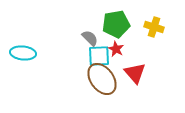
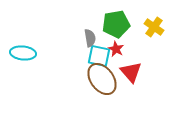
yellow cross: rotated 18 degrees clockwise
gray semicircle: rotated 36 degrees clockwise
cyan square: rotated 15 degrees clockwise
red triangle: moved 4 px left, 1 px up
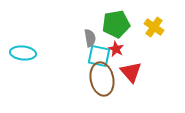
brown ellipse: rotated 24 degrees clockwise
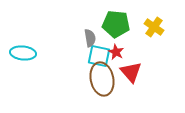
green pentagon: rotated 16 degrees clockwise
red star: moved 3 px down
